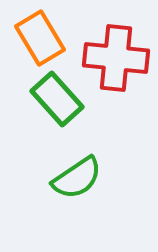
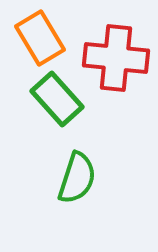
green semicircle: rotated 38 degrees counterclockwise
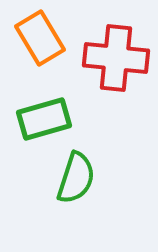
green rectangle: moved 13 px left, 20 px down; rotated 64 degrees counterclockwise
green semicircle: moved 1 px left
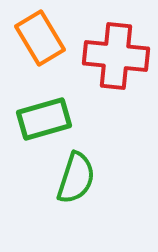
red cross: moved 2 px up
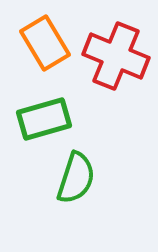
orange rectangle: moved 5 px right, 5 px down
red cross: rotated 16 degrees clockwise
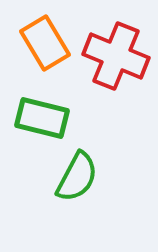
green rectangle: moved 2 px left, 1 px up; rotated 30 degrees clockwise
green semicircle: moved 1 px right, 1 px up; rotated 10 degrees clockwise
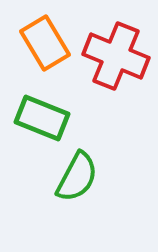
green rectangle: rotated 8 degrees clockwise
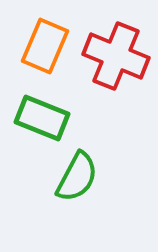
orange rectangle: moved 3 px down; rotated 54 degrees clockwise
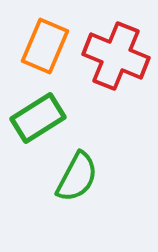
green rectangle: moved 4 px left; rotated 54 degrees counterclockwise
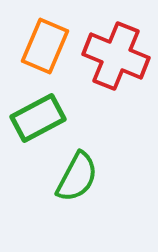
green rectangle: rotated 4 degrees clockwise
